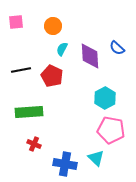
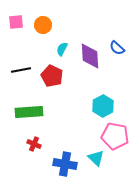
orange circle: moved 10 px left, 1 px up
cyan hexagon: moved 2 px left, 8 px down
pink pentagon: moved 4 px right, 6 px down
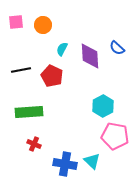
cyan triangle: moved 4 px left, 3 px down
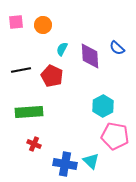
cyan triangle: moved 1 px left
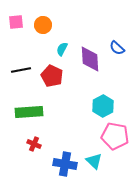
purple diamond: moved 3 px down
cyan triangle: moved 3 px right
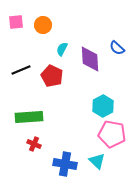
black line: rotated 12 degrees counterclockwise
green rectangle: moved 5 px down
pink pentagon: moved 3 px left, 2 px up
cyan triangle: moved 3 px right
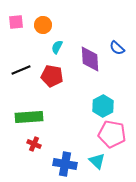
cyan semicircle: moved 5 px left, 2 px up
red pentagon: rotated 15 degrees counterclockwise
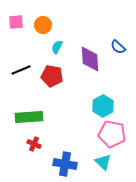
blue semicircle: moved 1 px right, 1 px up
cyan triangle: moved 6 px right, 1 px down
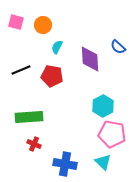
pink square: rotated 21 degrees clockwise
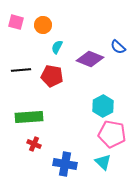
purple diamond: rotated 64 degrees counterclockwise
black line: rotated 18 degrees clockwise
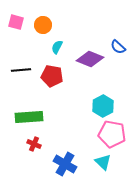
blue cross: rotated 20 degrees clockwise
